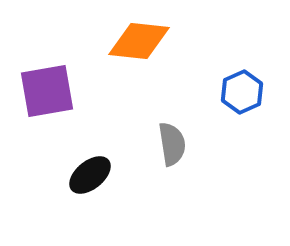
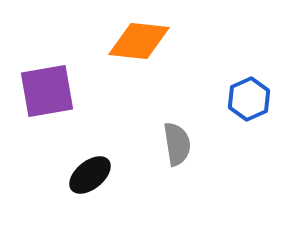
blue hexagon: moved 7 px right, 7 px down
gray semicircle: moved 5 px right
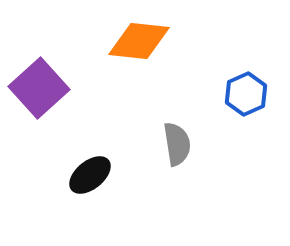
purple square: moved 8 px left, 3 px up; rotated 32 degrees counterclockwise
blue hexagon: moved 3 px left, 5 px up
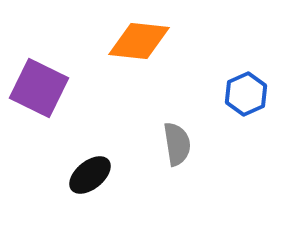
purple square: rotated 22 degrees counterclockwise
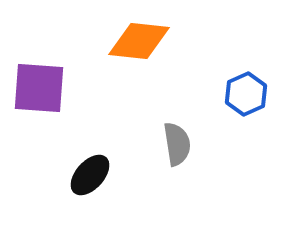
purple square: rotated 22 degrees counterclockwise
black ellipse: rotated 9 degrees counterclockwise
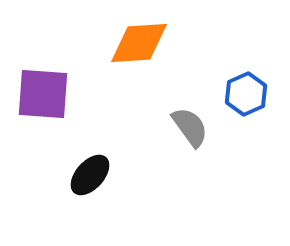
orange diamond: moved 2 px down; rotated 10 degrees counterclockwise
purple square: moved 4 px right, 6 px down
gray semicircle: moved 13 px right, 17 px up; rotated 27 degrees counterclockwise
